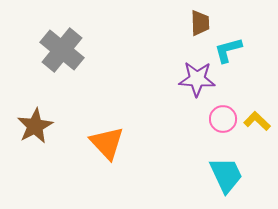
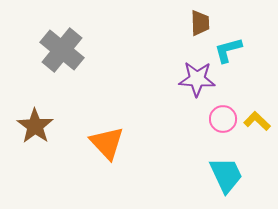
brown star: rotated 9 degrees counterclockwise
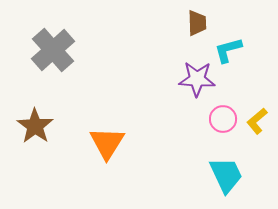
brown trapezoid: moved 3 px left
gray cross: moved 9 px left; rotated 9 degrees clockwise
yellow L-shape: rotated 84 degrees counterclockwise
orange triangle: rotated 15 degrees clockwise
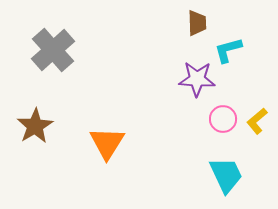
brown star: rotated 6 degrees clockwise
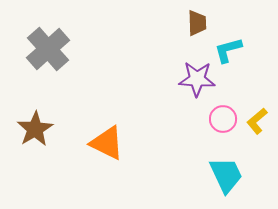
gray cross: moved 5 px left, 1 px up
brown star: moved 3 px down
orange triangle: rotated 36 degrees counterclockwise
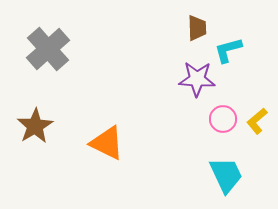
brown trapezoid: moved 5 px down
brown star: moved 3 px up
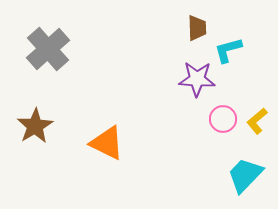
cyan trapezoid: moved 19 px right; rotated 111 degrees counterclockwise
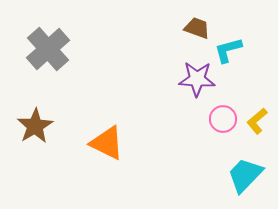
brown trapezoid: rotated 68 degrees counterclockwise
